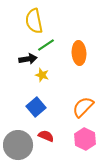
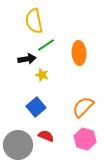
black arrow: moved 1 px left
pink hexagon: rotated 10 degrees counterclockwise
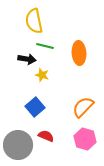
green line: moved 1 px left, 1 px down; rotated 48 degrees clockwise
black arrow: rotated 18 degrees clockwise
blue square: moved 1 px left
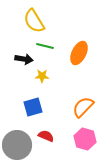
yellow semicircle: rotated 20 degrees counterclockwise
orange ellipse: rotated 30 degrees clockwise
black arrow: moved 3 px left
yellow star: moved 1 px down; rotated 16 degrees counterclockwise
blue square: moved 2 px left; rotated 24 degrees clockwise
gray circle: moved 1 px left
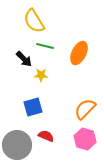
black arrow: rotated 36 degrees clockwise
yellow star: moved 1 px left, 1 px up
orange semicircle: moved 2 px right, 2 px down
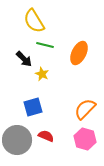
green line: moved 1 px up
yellow star: moved 1 px right, 1 px up; rotated 24 degrees clockwise
gray circle: moved 5 px up
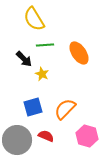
yellow semicircle: moved 2 px up
green line: rotated 18 degrees counterclockwise
orange ellipse: rotated 60 degrees counterclockwise
orange semicircle: moved 20 px left
pink hexagon: moved 2 px right, 3 px up
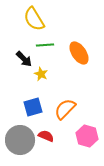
yellow star: moved 1 px left
gray circle: moved 3 px right
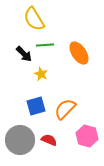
black arrow: moved 5 px up
blue square: moved 3 px right, 1 px up
red semicircle: moved 3 px right, 4 px down
